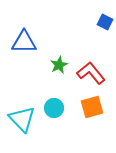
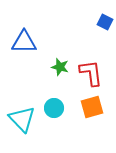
green star: moved 1 px right, 2 px down; rotated 30 degrees counterclockwise
red L-shape: rotated 32 degrees clockwise
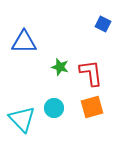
blue square: moved 2 px left, 2 px down
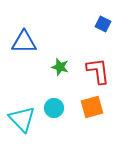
red L-shape: moved 7 px right, 2 px up
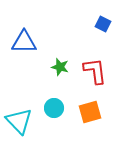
red L-shape: moved 3 px left
orange square: moved 2 px left, 5 px down
cyan triangle: moved 3 px left, 2 px down
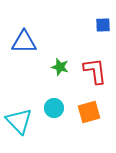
blue square: moved 1 px down; rotated 28 degrees counterclockwise
orange square: moved 1 px left
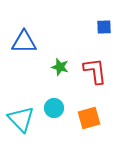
blue square: moved 1 px right, 2 px down
orange square: moved 6 px down
cyan triangle: moved 2 px right, 2 px up
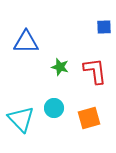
blue triangle: moved 2 px right
